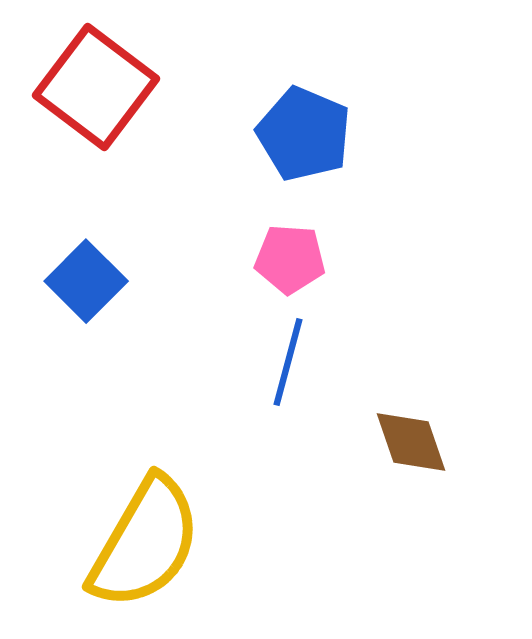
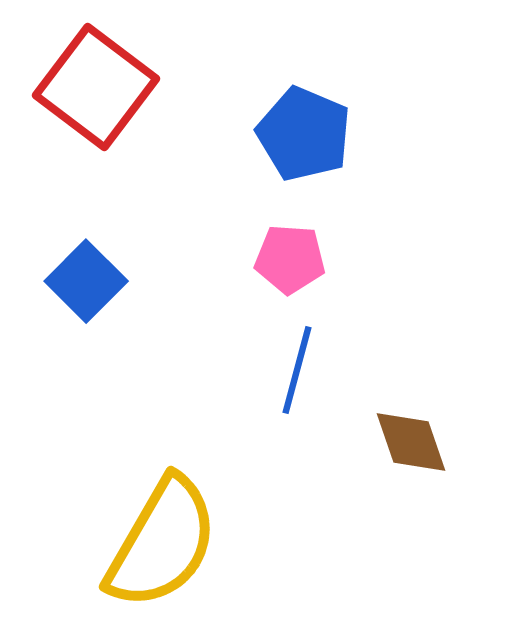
blue line: moved 9 px right, 8 px down
yellow semicircle: moved 17 px right
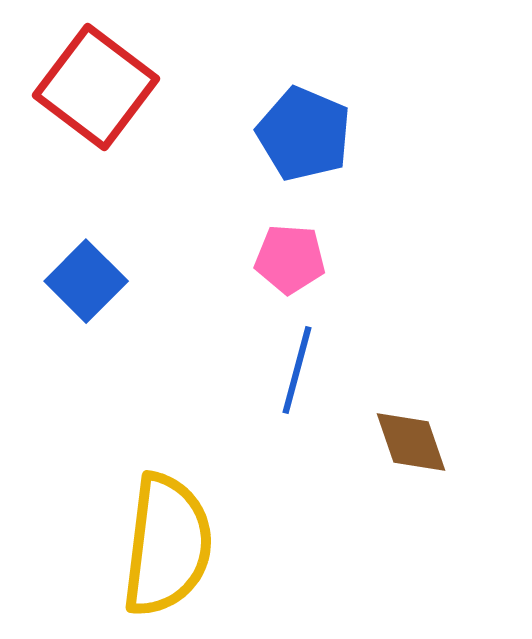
yellow semicircle: moved 5 px right, 2 px down; rotated 23 degrees counterclockwise
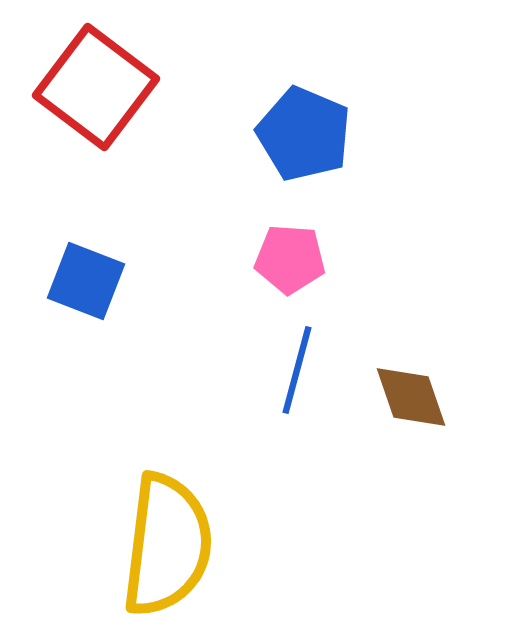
blue square: rotated 24 degrees counterclockwise
brown diamond: moved 45 px up
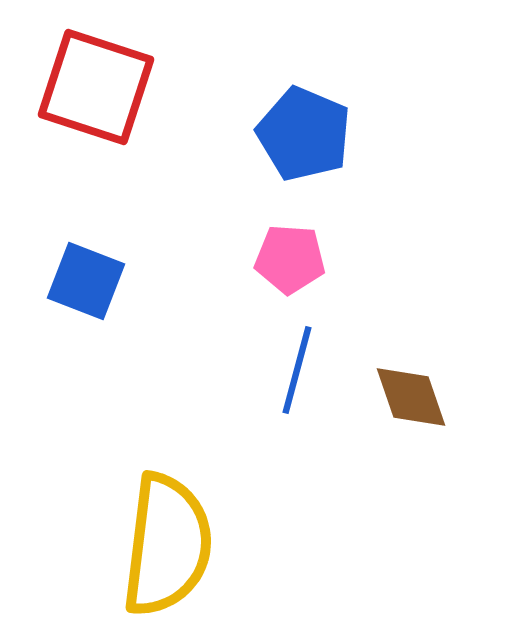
red square: rotated 19 degrees counterclockwise
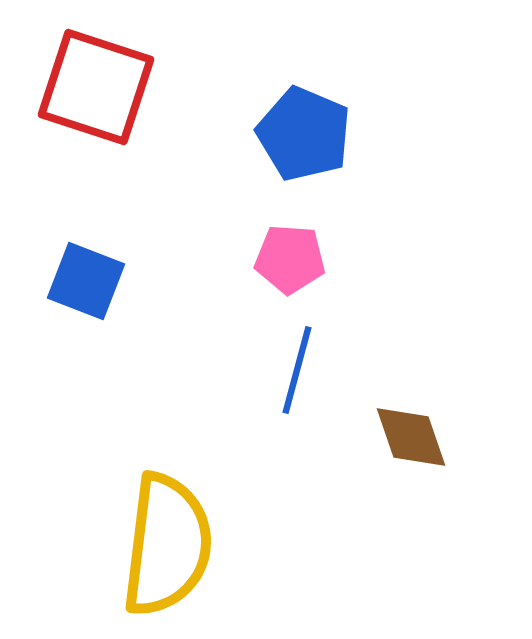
brown diamond: moved 40 px down
